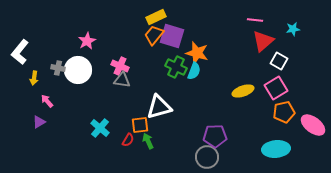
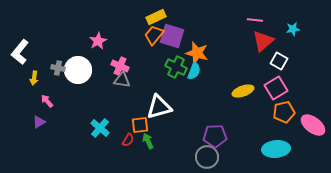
pink star: moved 11 px right
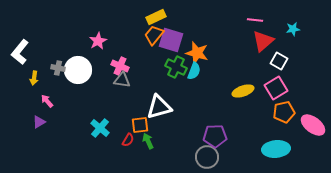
purple square: moved 1 px left, 4 px down
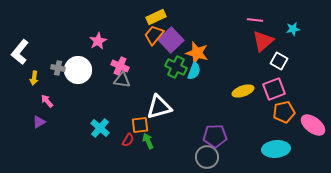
purple square: rotated 30 degrees clockwise
pink square: moved 2 px left, 1 px down; rotated 10 degrees clockwise
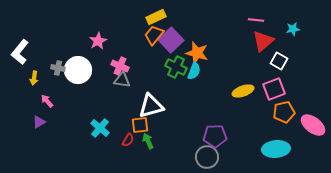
pink line: moved 1 px right
white triangle: moved 8 px left, 1 px up
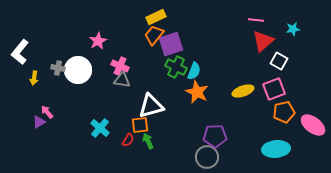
purple square: moved 4 px down; rotated 25 degrees clockwise
orange star: moved 39 px down; rotated 10 degrees clockwise
pink arrow: moved 11 px down
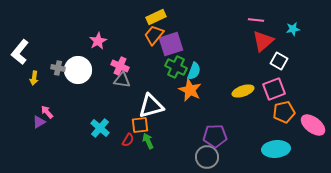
orange star: moved 7 px left, 2 px up
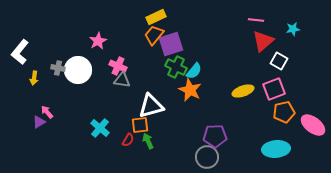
pink cross: moved 2 px left
cyan semicircle: rotated 18 degrees clockwise
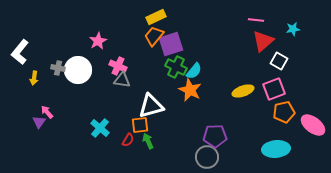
orange trapezoid: moved 1 px down
purple triangle: rotated 24 degrees counterclockwise
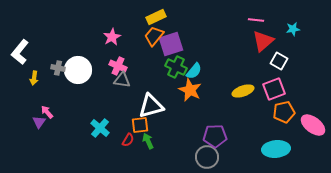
pink star: moved 14 px right, 4 px up
